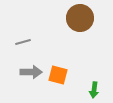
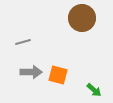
brown circle: moved 2 px right
green arrow: rotated 56 degrees counterclockwise
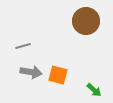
brown circle: moved 4 px right, 3 px down
gray line: moved 4 px down
gray arrow: rotated 10 degrees clockwise
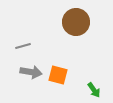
brown circle: moved 10 px left, 1 px down
green arrow: rotated 14 degrees clockwise
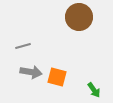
brown circle: moved 3 px right, 5 px up
orange square: moved 1 px left, 2 px down
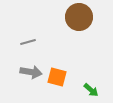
gray line: moved 5 px right, 4 px up
green arrow: moved 3 px left; rotated 14 degrees counterclockwise
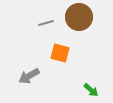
gray line: moved 18 px right, 19 px up
gray arrow: moved 2 px left, 4 px down; rotated 140 degrees clockwise
orange square: moved 3 px right, 24 px up
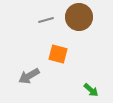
gray line: moved 3 px up
orange square: moved 2 px left, 1 px down
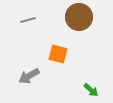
gray line: moved 18 px left
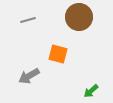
green arrow: moved 1 px down; rotated 98 degrees clockwise
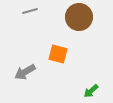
gray line: moved 2 px right, 9 px up
gray arrow: moved 4 px left, 4 px up
